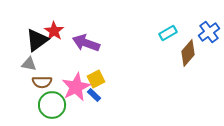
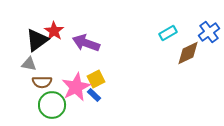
brown diamond: rotated 24 degrees clockwise
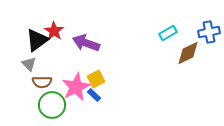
blue cross: rotated 25 degrees clockwise
gray triangle: rotated 35 degrees clockwise
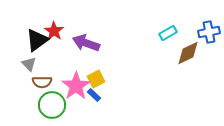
pink star: moved 1 px up; rotated 8 degrees counterclockwise
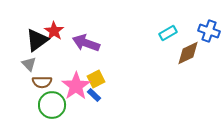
blue cross: moved 1 px up; rotated 30 degrees clockwise
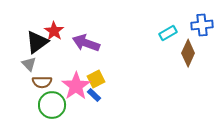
blue cross: moved 7 px left, 6 px up; rotated 25 degrees counterclockwise
black triangle: moved 2 px down
brown diamond: rotated 40 degrees counterclockwise
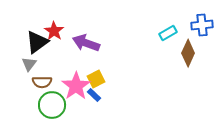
gray triangle: rotated 21 degrees clockwise
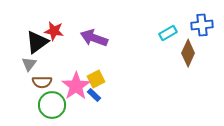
red star: rotated 24 degrees counterclockwise
purple arrow: moved 8 px right, 5 px up
